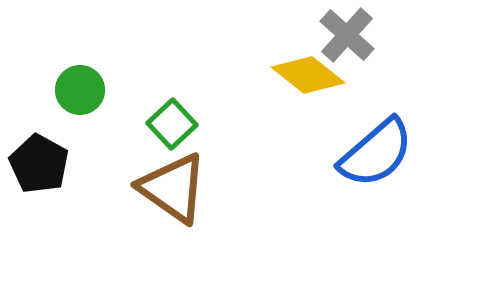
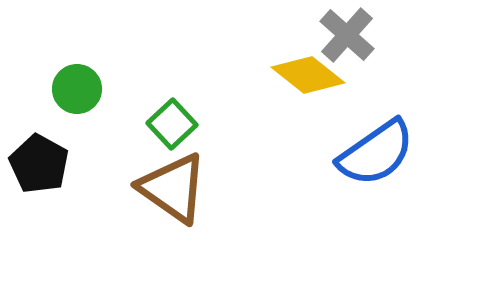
green circle: moved 3 px left, 1 px up
blue semicircle: rotated 6 degrees clockwise
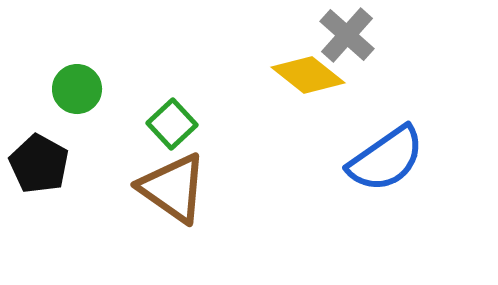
blue semicircle: moved 10 px right, 6 px down
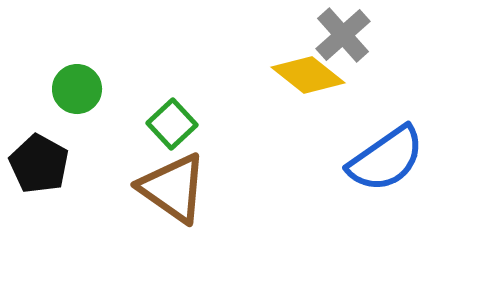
gray cross: moved 4 px left; rotated 6 degrees clockwise
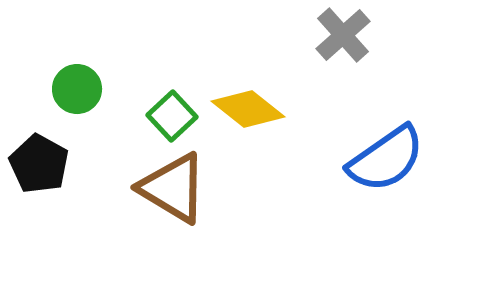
yellow diamond: moved 60 px left, 34 px down
green square: moved 8 px up
brown triangle: rotated 4 degrees counterclockwise
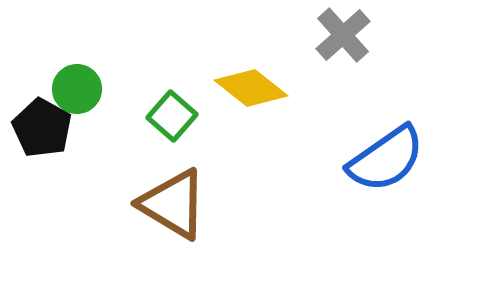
yellow diamond: moved 3 px right, 21 px up
green square: rotated 6 degrees counterclockwise
black pentagon: moved 3 px right, 36 px up
brown triangle: moved 16 px down
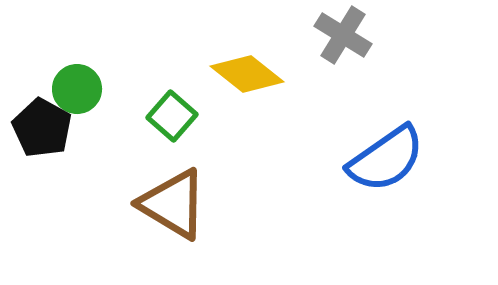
gray cross: rotated 16 degrees counterclockwise
yellow diamond: moved 4 px left, 14 px up
